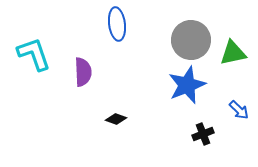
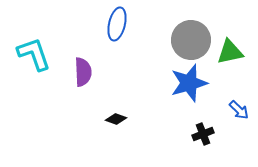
blue ellipse: rotated 20 degrees clockwise
green triangle: moved 3 px left, 1 px up
blue star: moved 2 px right, 2 px up; rotated 6 degrees clockwise
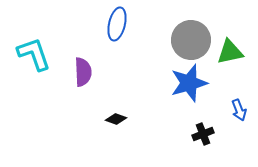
blue arrow: rotated 25 degrees clockwise
